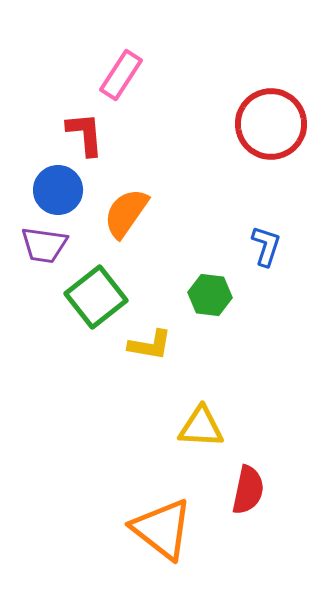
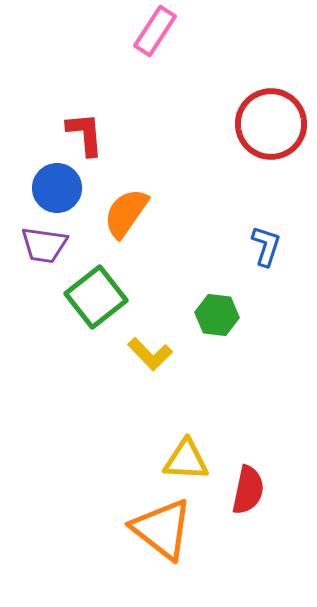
pink rectangle: moved 34 px right, 44 px up
blue circle: moved 1 px left, 2 px up
green hexagon: moved 7 px right, 20 px down
yellow L-shape: moved 9 px down; rotated 36 degrees clockwise
yellow triangle: moved 15 px left, 33 px down
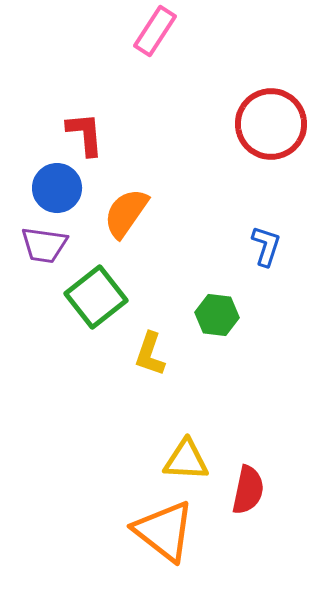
yellow L-shape: rotated 63 degrees clockwise
orange triangle: moved 2 px right, 2 px down
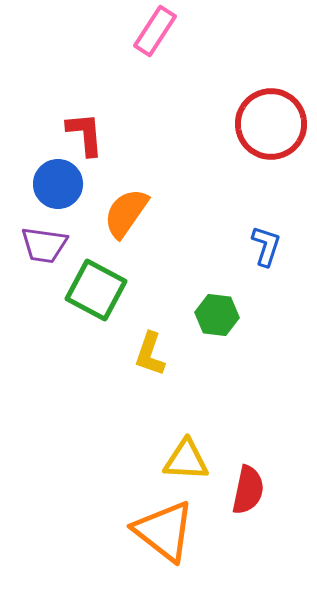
blue circle: moved 1 px right, 4 px up
green square: moved 7 px up; rotated 24 degrees counterclockwise
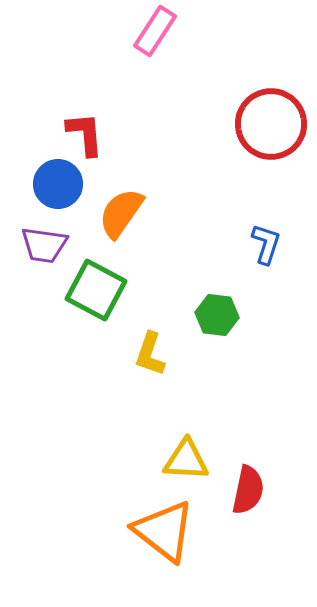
orange semicircle: moved 5 px left
blue L-shape: moved 2 px up
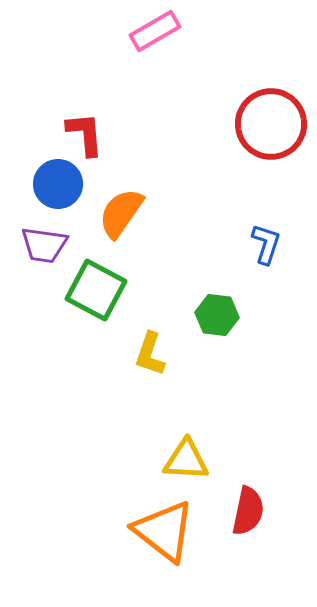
pink rectangle: rotated 27 degrees clockwise
red semicircle: moved 21 px down
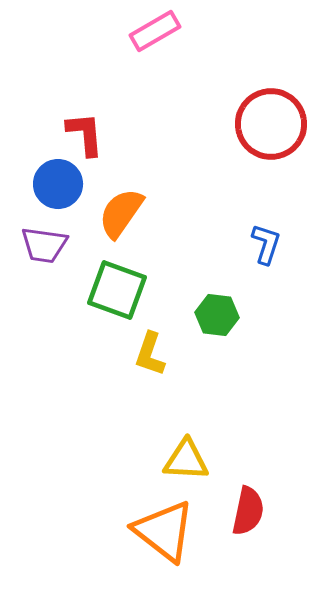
green square: moved 21 px right; rotated 8 degrees counterclockwise
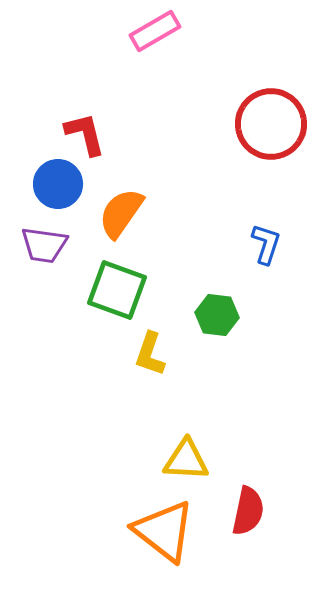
red L-shape: rotated 9 degrees counterclockwise
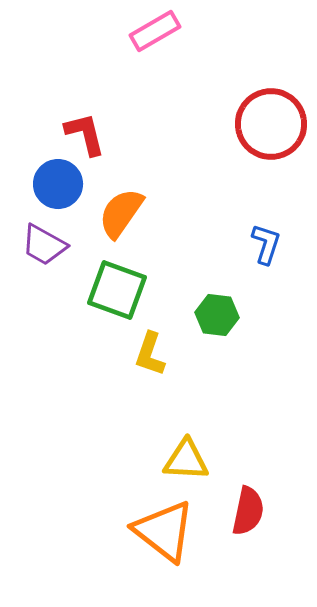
purple trapezoid: rotated 21 degrees clockwise
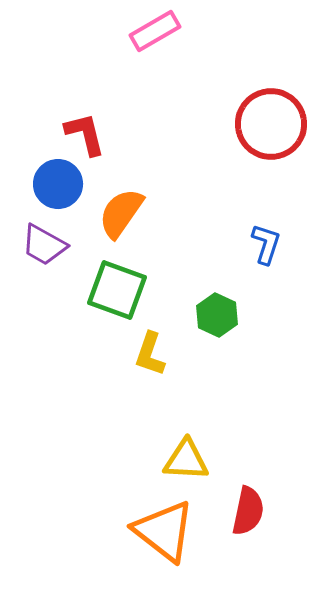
green hexagon: rotated 18 degrees clockwise
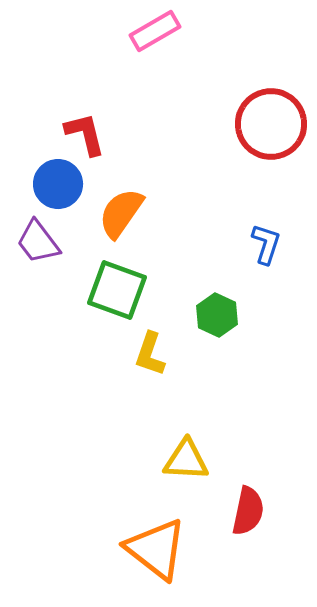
purple trapezoid: moved 6 px left, 3 px up; rotated 24 degrees clockwise
orange triangle: moved 8 px left, 18 px down
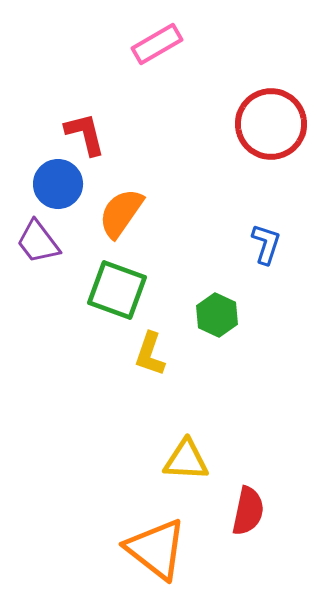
pink rectangle: moved 2 px right, 13 px down
